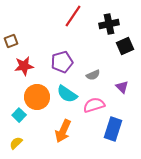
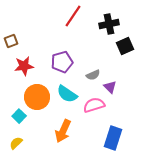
purple triangle: moved 12 px left
cyan square: moved 1 px down
blue rectangle: moved 9 px down
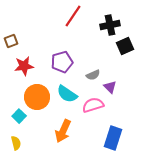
black cross: moved 1 px right, 1 px down
pink semicircle: moved 1 px left
yellow semicircle: rotated 120 degrees clockwise
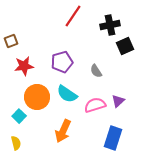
gray semicircle: moved 3 px right, 4 px up; rotated 80 degrees clockwise
purple triangle: moved 8 px right, 14 px down; rotated 32 degrees clockwise
pink semicircle: moved 2 px right
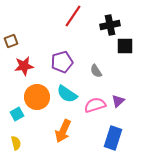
black square: rotated 24 degrees clockwise
cyan square: moved 2 px left, 2 px up; rotated 16 degrees clockwise
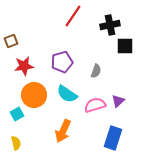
gray semicircle: rotated 128 degrees counterclockwise
orange circle: moved 3 px left, 2 px up
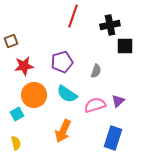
red line: rotated 15 degrees counterclockwise
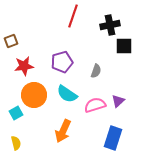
black square: moved 1 px left
cyan square: moved 1 px left, 1 px up
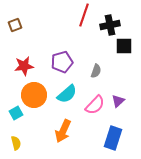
red line: moved 11 px right, 1 px up
brown square: moved 4 px right, 16 px up
cyan semicircle: rotated 75 degrees counterclockwise
pink semicircle: rotated 150 degrees clockwise
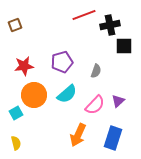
red line: rotated 50 degrees clockwise
orange arrow: moved 15 px right, 4 px down
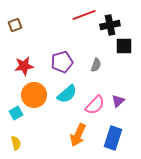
gray semicircle: moved 6 px up
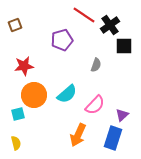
red line: rotated 55 degrees clockwise
black cross: rotated 24 degrees counterclockwise
purple pentagon: moved 22 px up
purple triangle: moved 4 px right, 14 px down
cyan square: moved 2 px right, 1 px down; rotated 16 degrees clockwise
